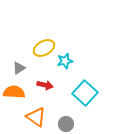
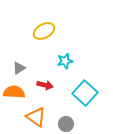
yellow ellipse: moved 17 px up
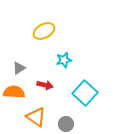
cyan star: moved 1 px left, 1 px up
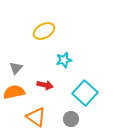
gray triangle: moved 3 px left; rotated 16 degrees counterclockwise
orange semicircle: rotated 15 degrees counterclockwise
gray circle: moved 5 px right, 5 px up
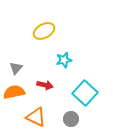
orange triangle: rotated 10 degrees counterclockwise
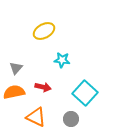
cyan star: moved 2 px left; rotated 21 degrees clockwise
red arrow: moved 2 px left, 2 px down
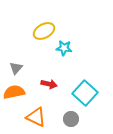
cyan star: moved 2 px right, 12 px up
red arrow: moved 6 px right, 3 px up
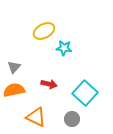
gray triangle: moved 2 px left, 1 px up
orange semicircle: moved 2 px up
gray circle: moved 1 px right
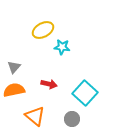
yellow ellipse: moved 1 px left, 1 px up
cyan star: moved 2 px left, 1 px up
orange triangle: moved 1 px left, 1 px up; rotated 15 degrees clockwise
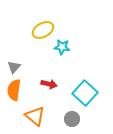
orange semicircle: rotated 70 degrees counterclockwise
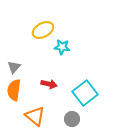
cyan square: rotated 10 degrees clockwise
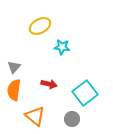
yellow ellipse: moved 3 px left, 4 px up
